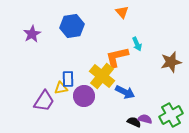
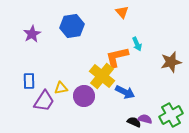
blue rectangle: moved 39 px left, 2 px down
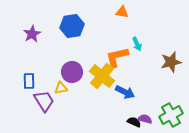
orange triangle: rotated 40 degrees counterclockwise
purple circle: moved 12 px left, 24 px up
purple trapezoid: rotated 65 degrees counterclockwise
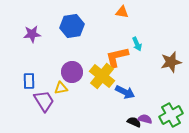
purple star: rotated 24 degrees clockwise
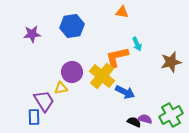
blue rectangle: moved 5 px right, 36 px down
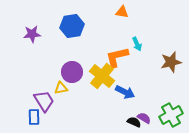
purple semicircle: moved 1 px left, 1 px up; rotated 16 degrees clockwise
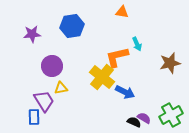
brown star: moved 1 px left, 1 px down
purple circle: moved 20 px left, 6 px up
yellow cross: moved 1 px down
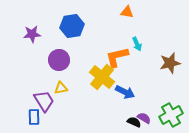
orange triangle: moved 5 px right
purple circle: moved 7 px right, 6 px up
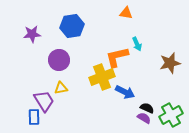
orange triangle: moved 1 px left, 1 px down
yellow cross: rotated 30 degrees clockwise
black semicircle: moved 13 px right, 14 px up
